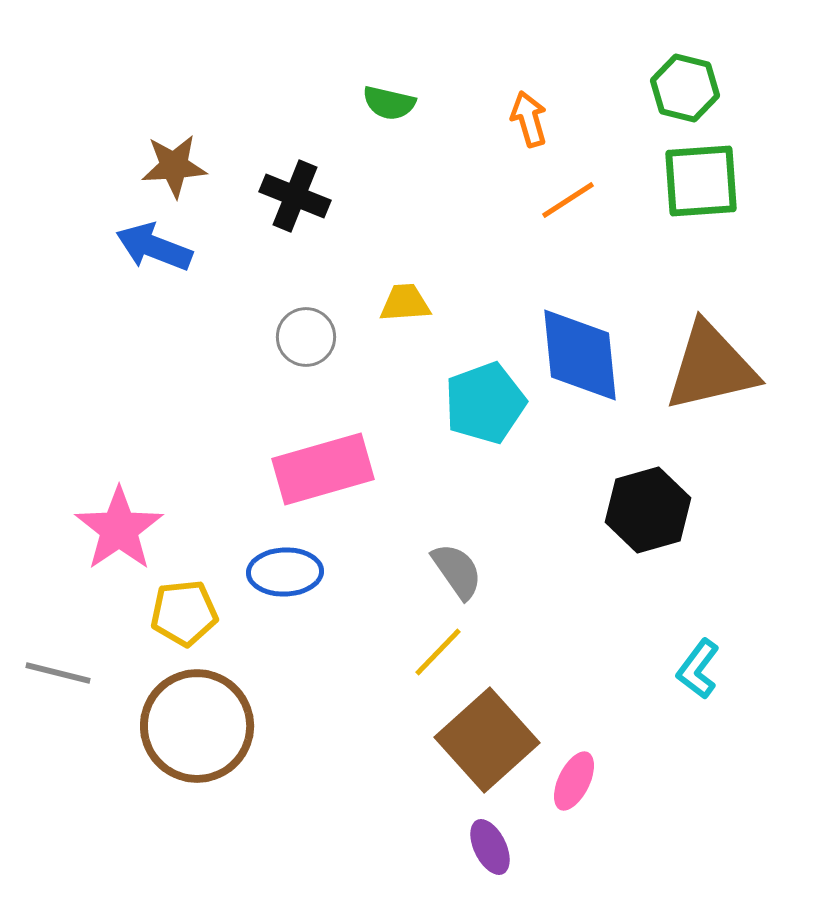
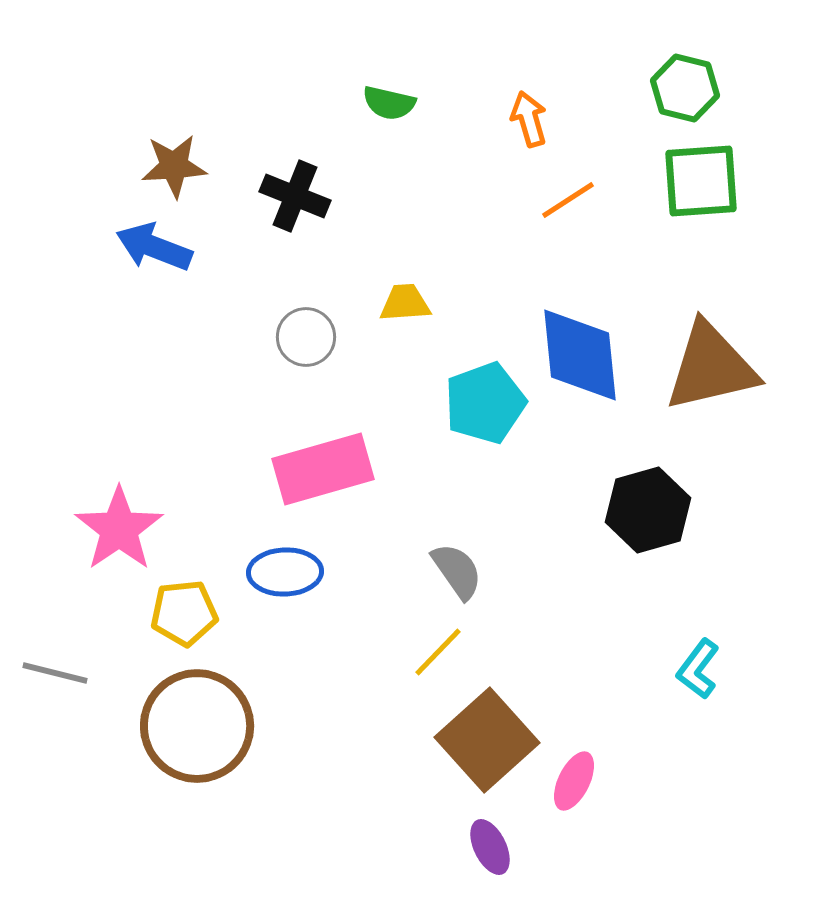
gray line: moved 3 px left
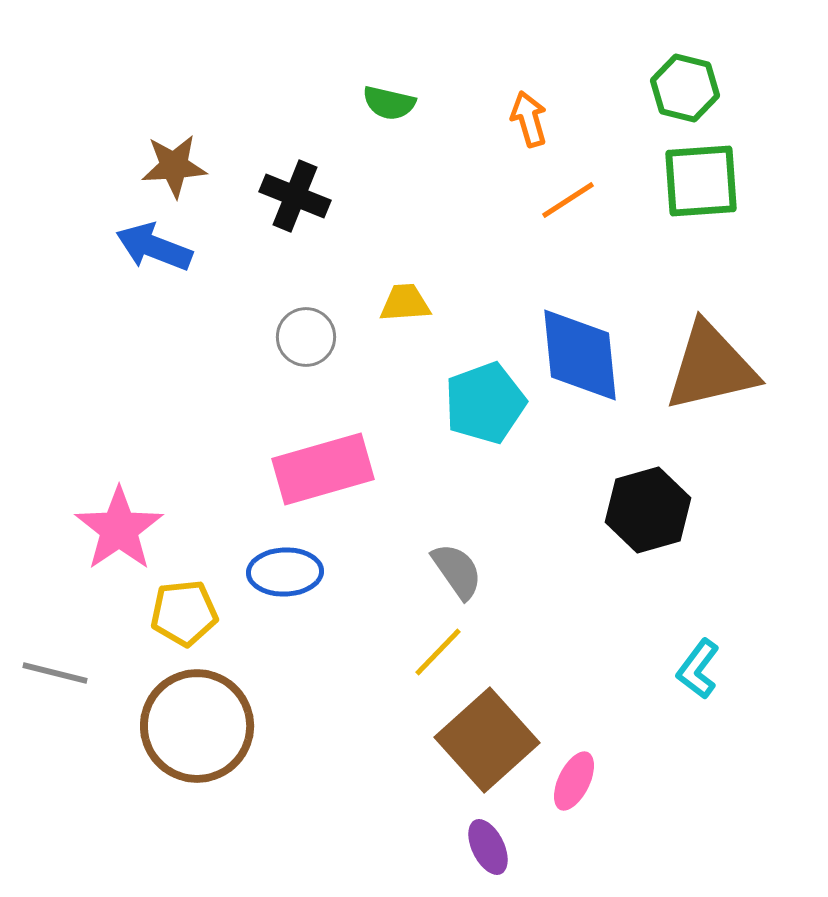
purple ellipse: moved 2 px left
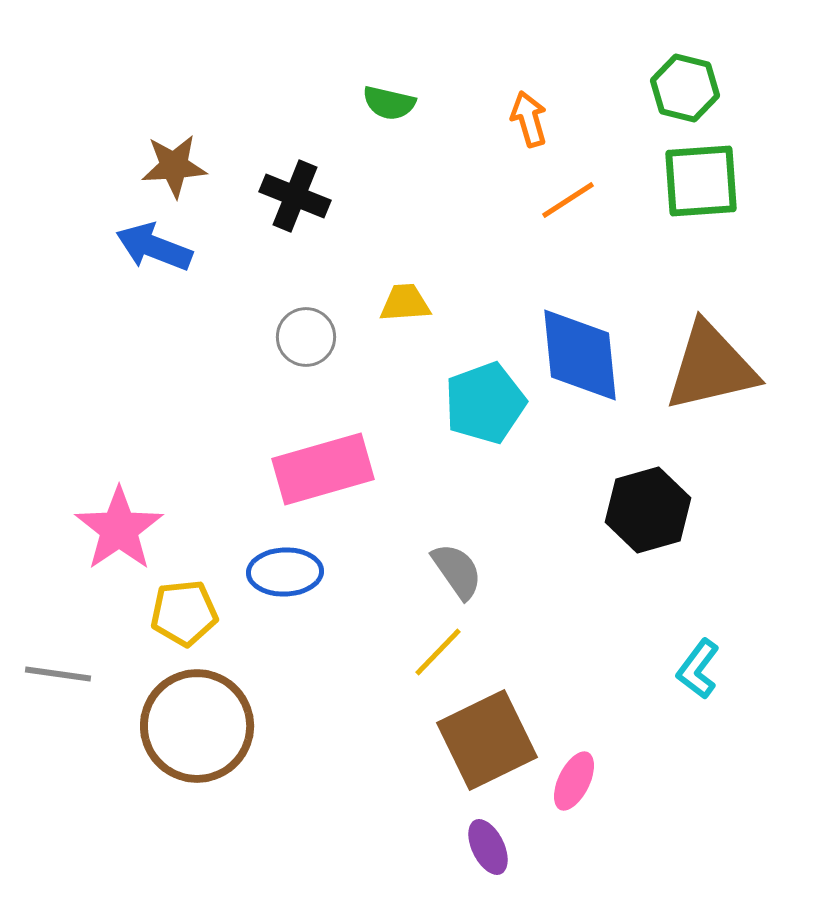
gray line: moved 3 px right, 1 px down; rotated 6 degrees counterclockwise
brown square: rotated 16 degrees clockwise
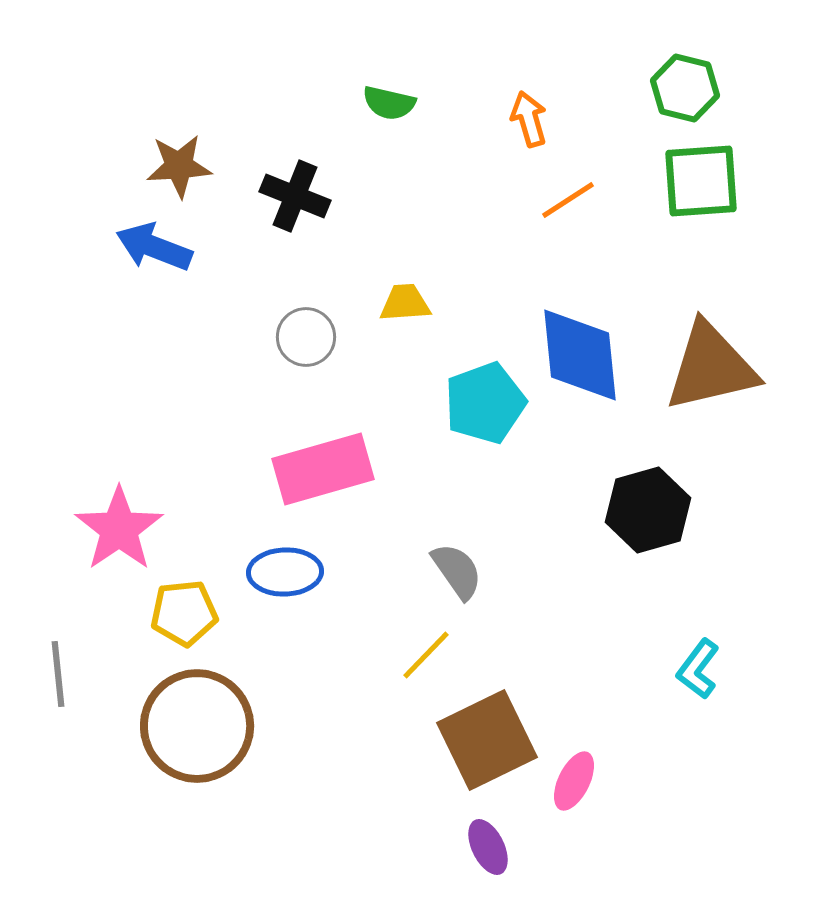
brown star: moved 5 px right
yellow line: moved 12 px left, 3 px down
gray line: rotated 76 degrees clockwise
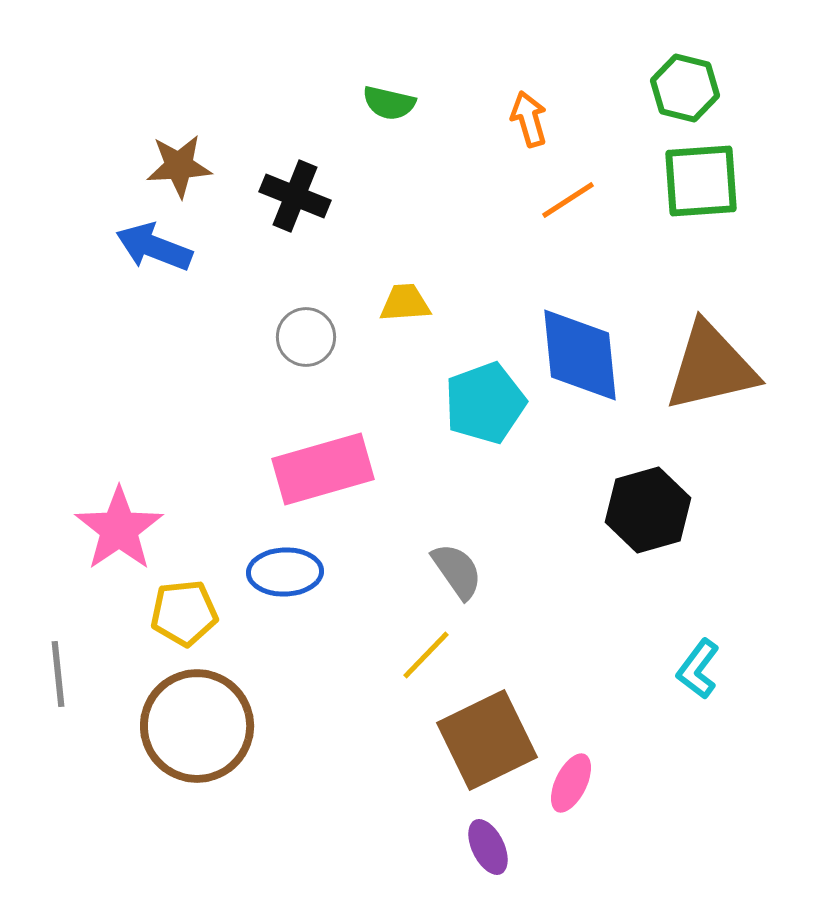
pink ellipse: moved 3 px left, 2 px down
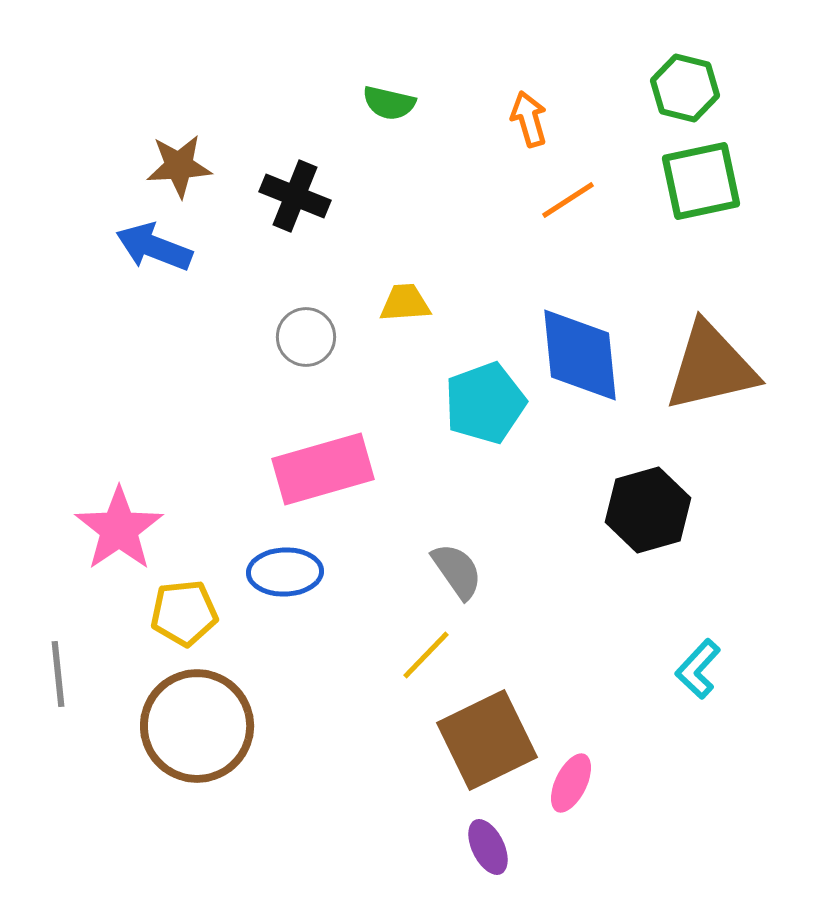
green square: rotated 8 degrees counterclockwise
cyan L-shape: rotated 6 degrees clockwise
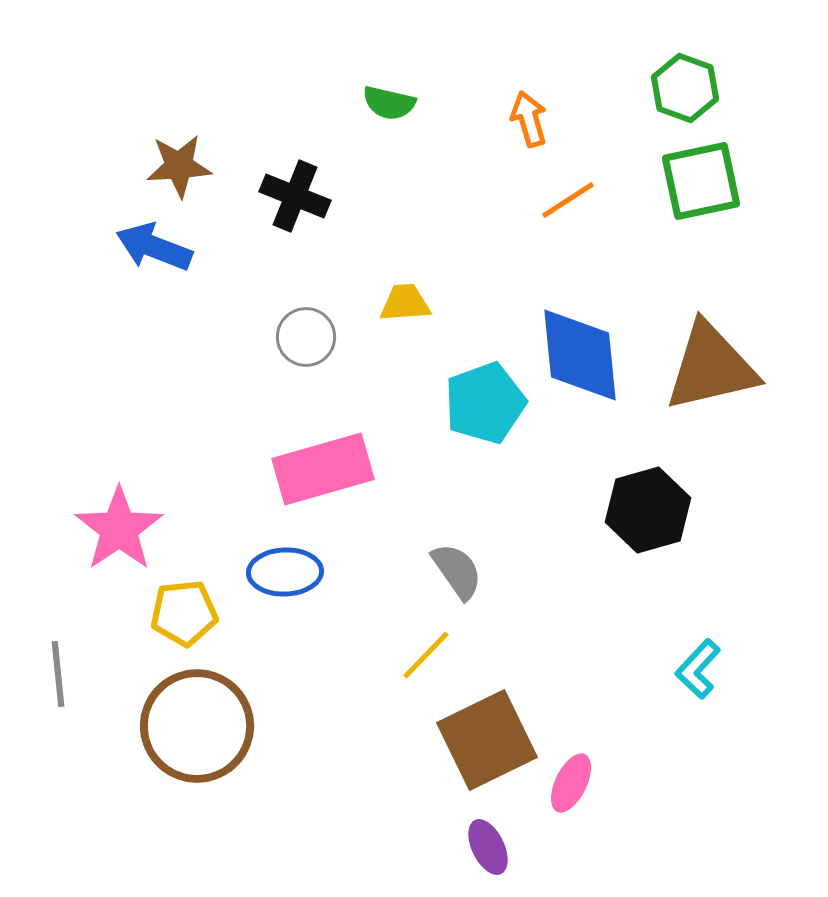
green hexagon: rotated 6 degrees clockwise
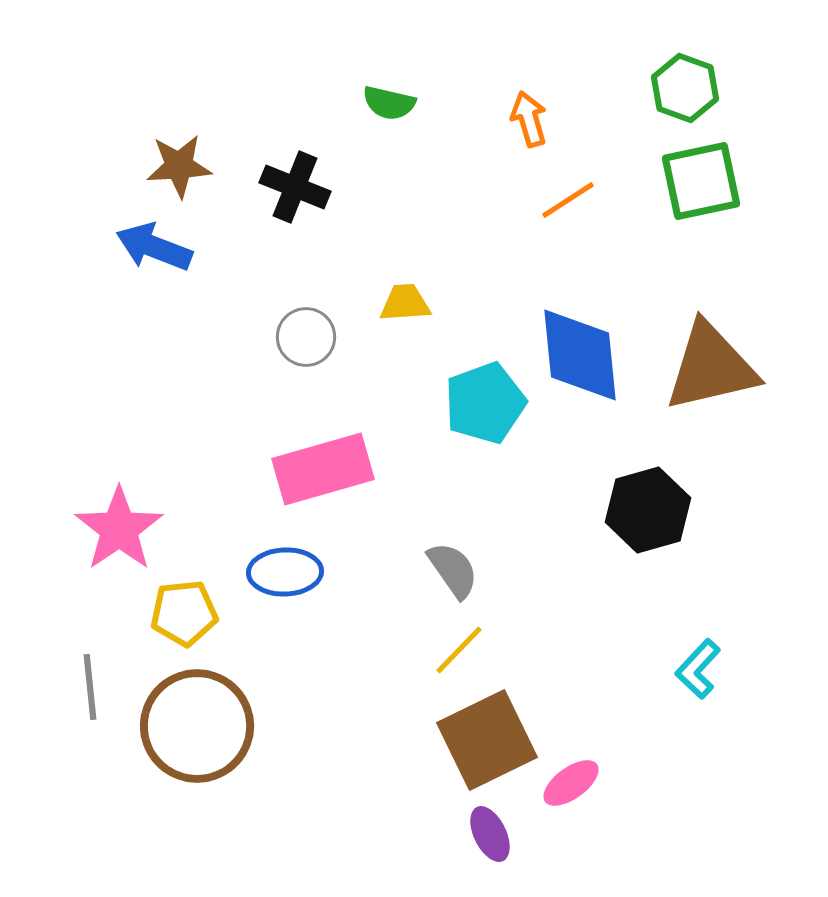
black cross: moved 9 px up
gray semicircle: moved 4 px left, 1 px up
yellow line: moved 33 px right, 5 px up
gray line: moved 32 px right, 13 px down
pink ellipse: rotated 28 degrees clockwise
purple ellipse: moved 2 px right, 13 px up
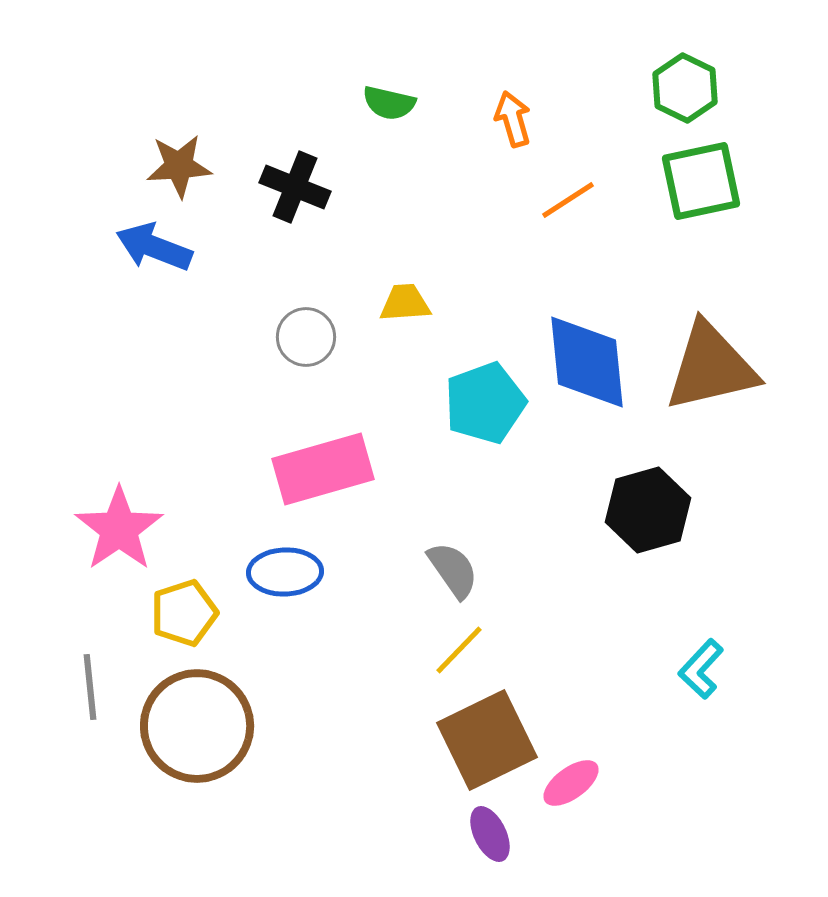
green hexagon: rotated 6 degrees clockwise
orange arrow: moved 16 px left
blue diamond: moved 7 px right, 7 px down
yellow pentagon: rotated 12 degrees counterclockwise
cyan L-shape: moved 3 px right
